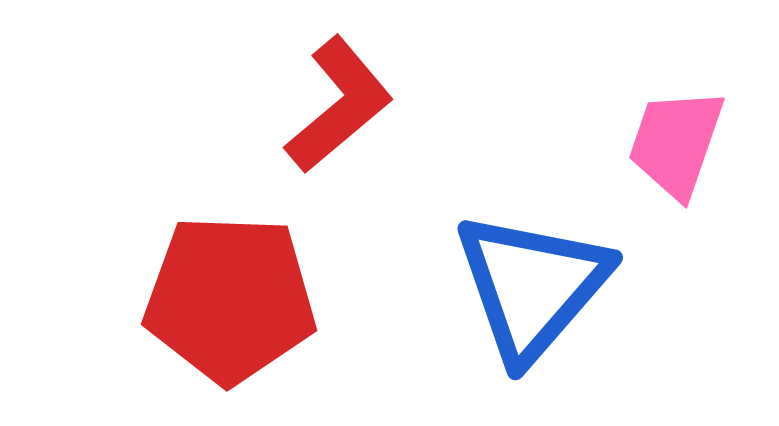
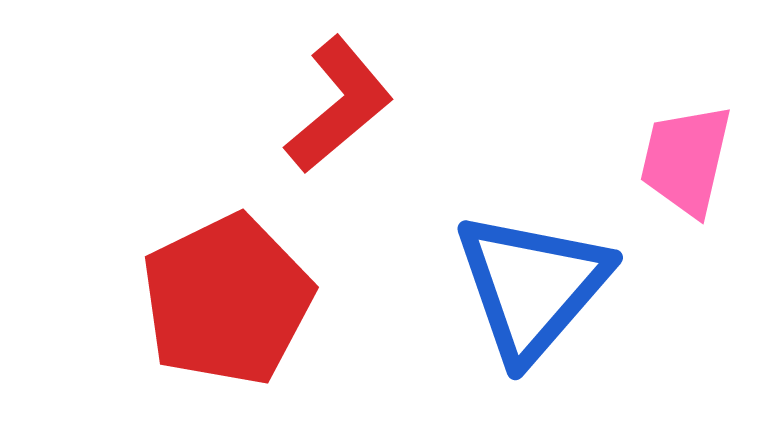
pink trapezoid: moved 10 px right, 17 px down; rotated 6 degrees counterclockwise
red pentagon: moved 3 px left, 1 px down; rotated 28 degrees counterclockwise
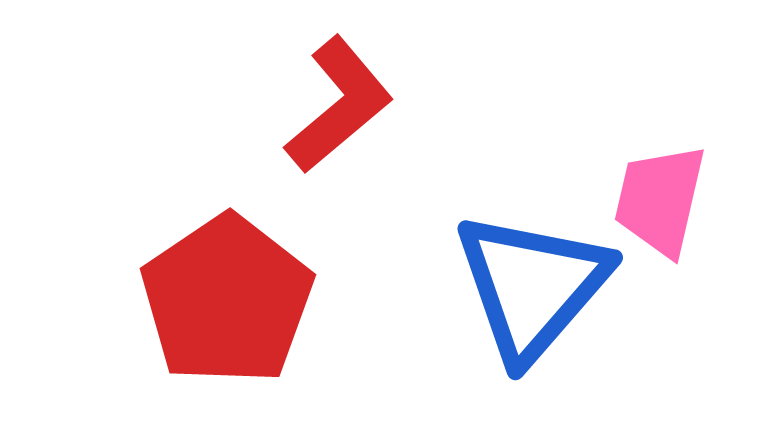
pink trapezoid: moved 26 px left, 40 px down
red pentagon: rotated 8 degrees counterclockwise
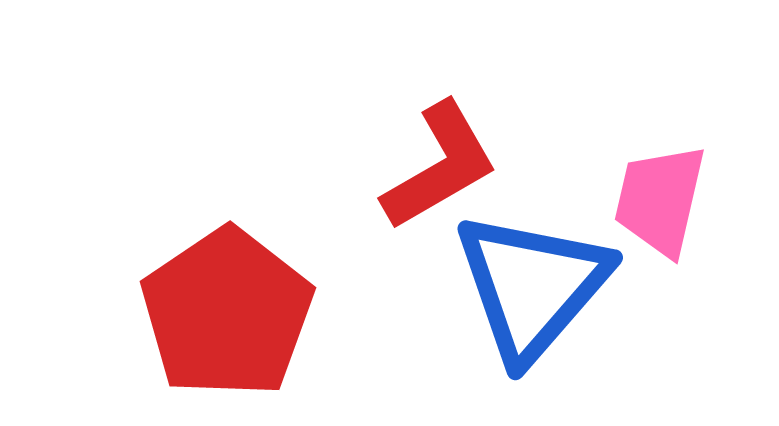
red L-shape: moved 101 px right, 61 px down; rotated 10 degrees clockwise
red pentagon: moved 13 px down
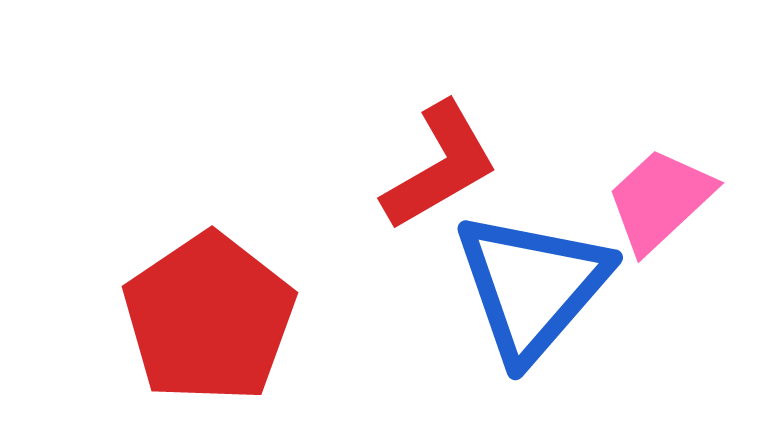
pink trapezoid: rotated 34 degrees clockwise
red pentagon: moved 18 px left, 5 px down
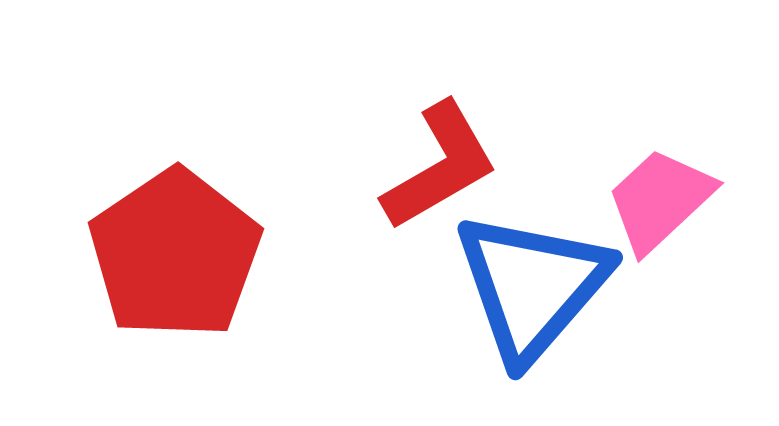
red pentagon: moved 34 px left, 64 px up
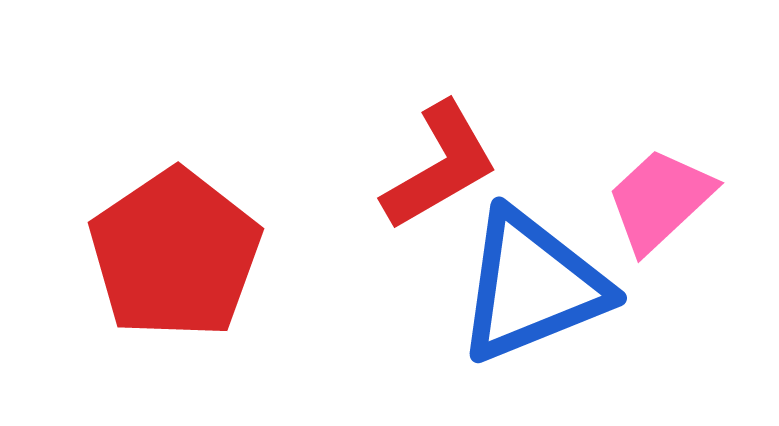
blue triangle: rotated 27 degrees clockwise
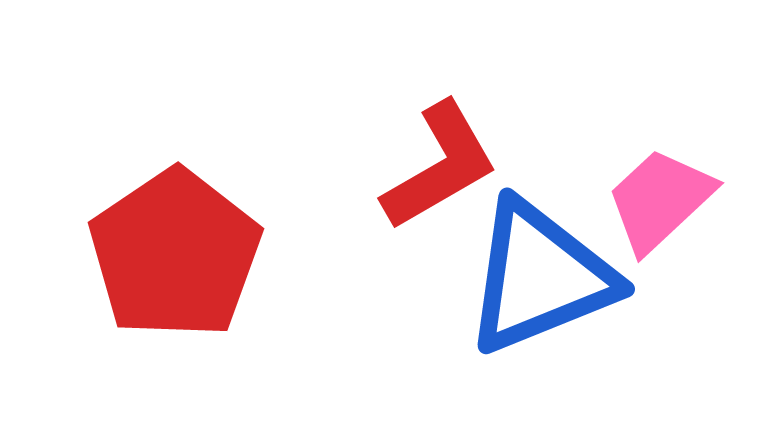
blue triangle: moved 8 px right, 9 px up
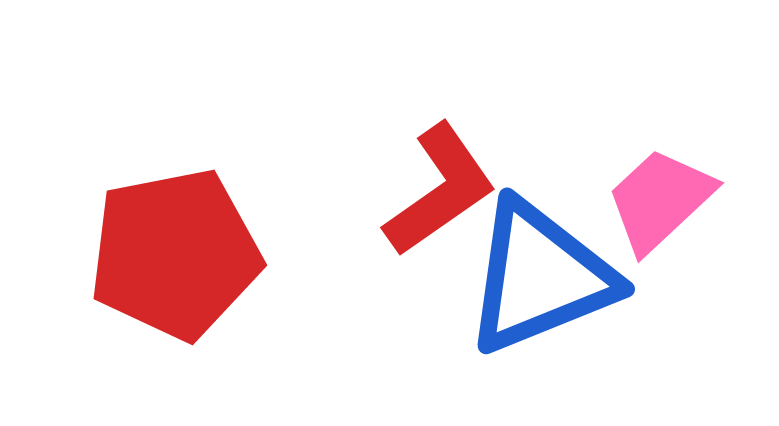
red L-shape: moved 24 px down; rotated 5 degrees counterclockwise
red pentagon: rotated 23 degrees clockwise
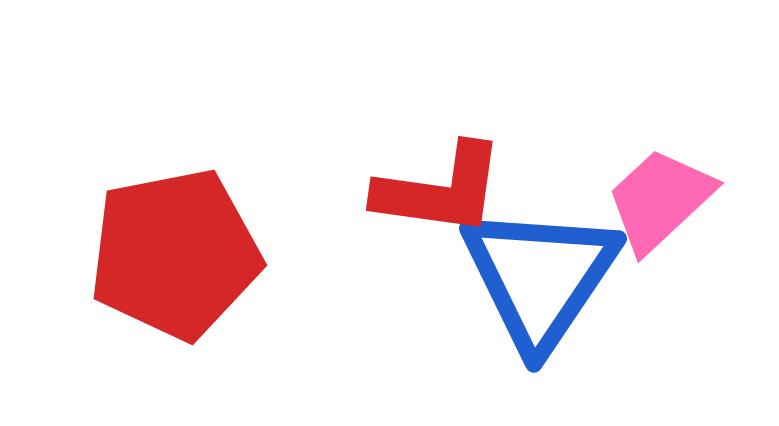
red L-shape: rotated 43 degrees clockwise
blue triangle: rotated 34 degrees counterclockwise
